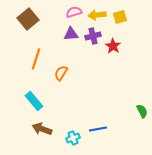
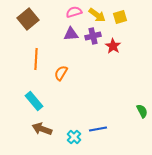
yellow arrow: rotated 138 degrees counterclockwise
orange line: rotated 15 degrees counterclockwise
cyan cross: moved 1 px right, 1 px up; rotated 24 degrees counterclockwise
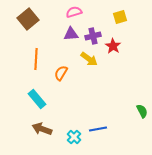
yellow arrow: moved 8 px left, 44 px down
cyan rectangle: moved 3 px right, 2 px up
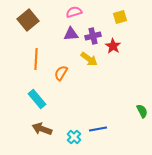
brown square: moved 1 px down
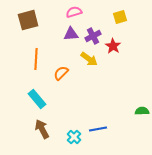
brown square: rotated 25 degrees clockwise
purple cross: rotated 14 degrees counterclockwise
orange semicircle: rotated 14 degrees clockwise
green semicircle: rotated 64 degrees counterclockwise
brown arrow: rotated 42 degrees clockwise
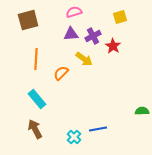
yellow arrow: moved 5 px left
brown arrow: moved 7 px left
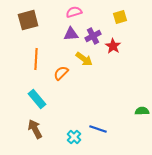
blue line: rotated 30 degrees clockwise
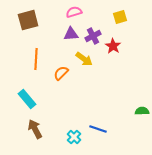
cyan rectangle: moved 10 px left
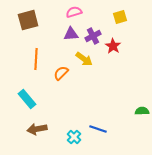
brown arrow: moved 2 px right; rotated 72 degrees counterclockwise
